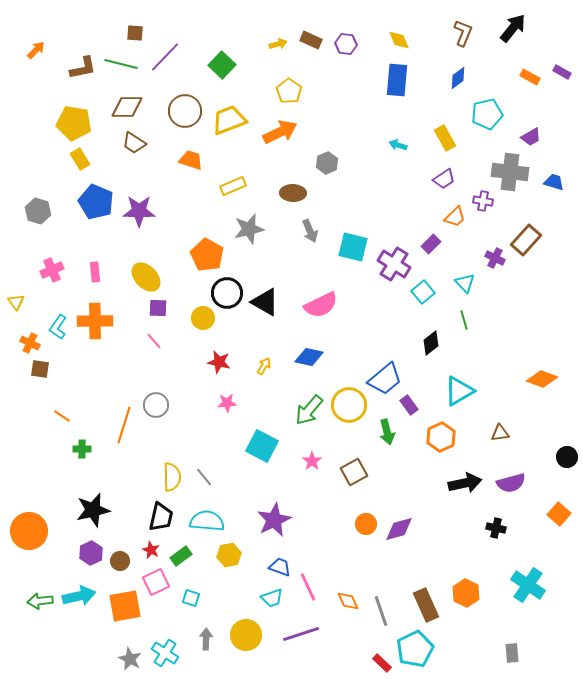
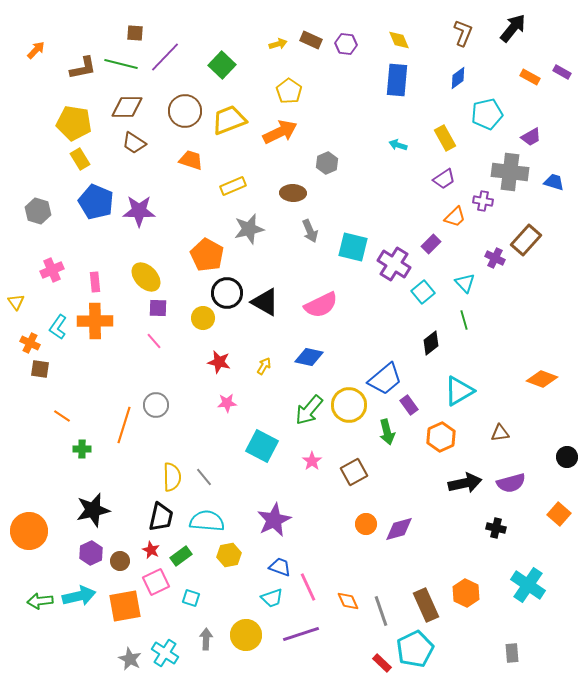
pink rectangle at (95, 272): moved 10 px down
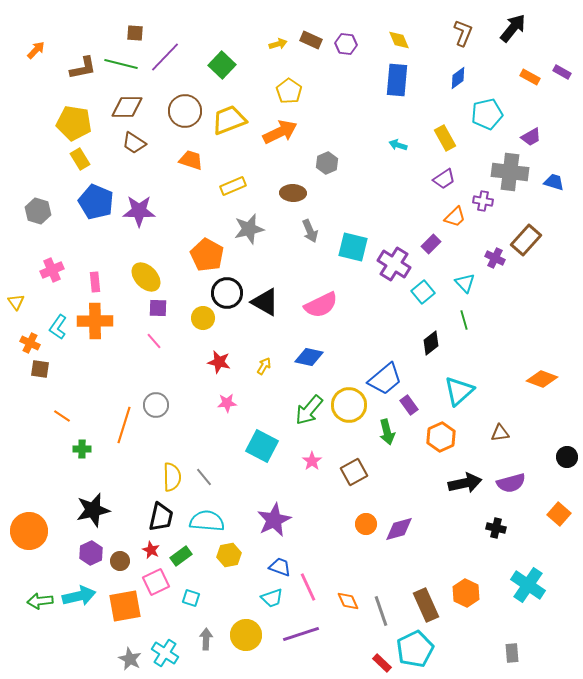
cyan triangle at (459, 391): rotated 12 degrees counterclockwise
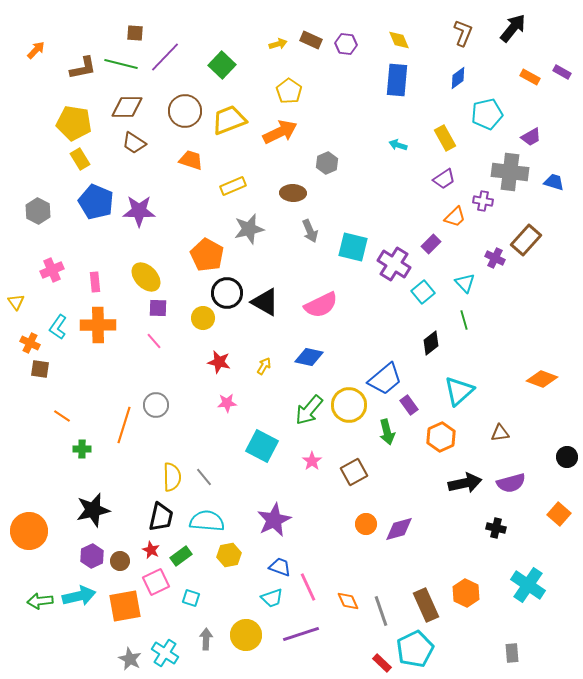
gray hexagon at (38, 211): rotated 10 degrees clockwise
orange cross at (95, 321): moved 3 px right, 4 px down
purple hexagon at (91, 553): moved 1 px right, 3 px down
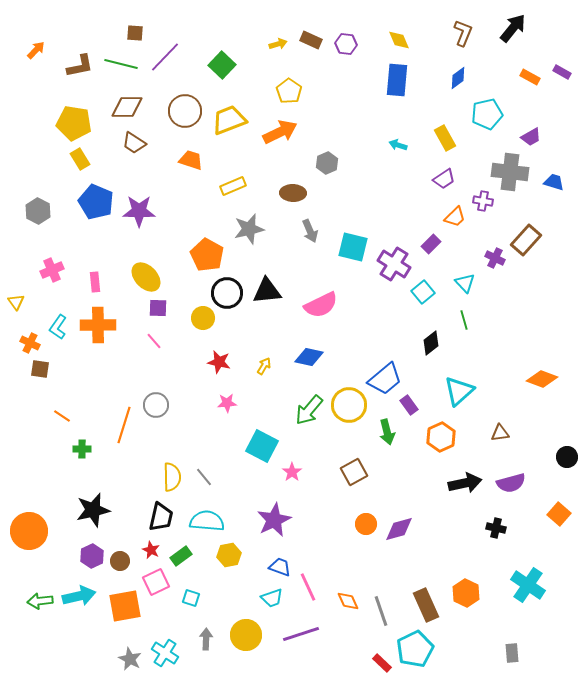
brown L-shape at (83, 68): moved 3 px left, 2 px up
black triangle at (265, 302): moved 2 px right, 11 px up; rotated 36 degrees counterclockwise
pink star at (312, 461): moved 20 px left, 11 px down
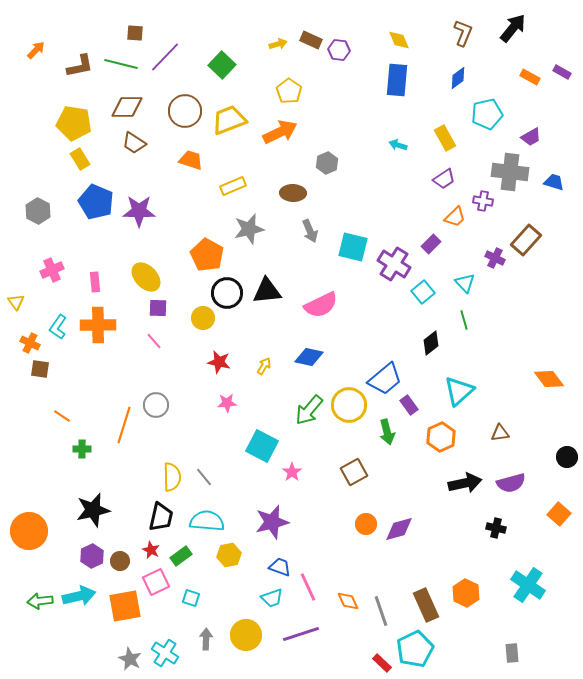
purple hexagon at (346, 44): moved 7 px left, 6 px down
orange diamond at (542, 379): moved 7 px right; rotated 32 degrees clockwise
purple star at (274, 520): moved 2 px left, 2 px down; rotated 12 degrees clockwise
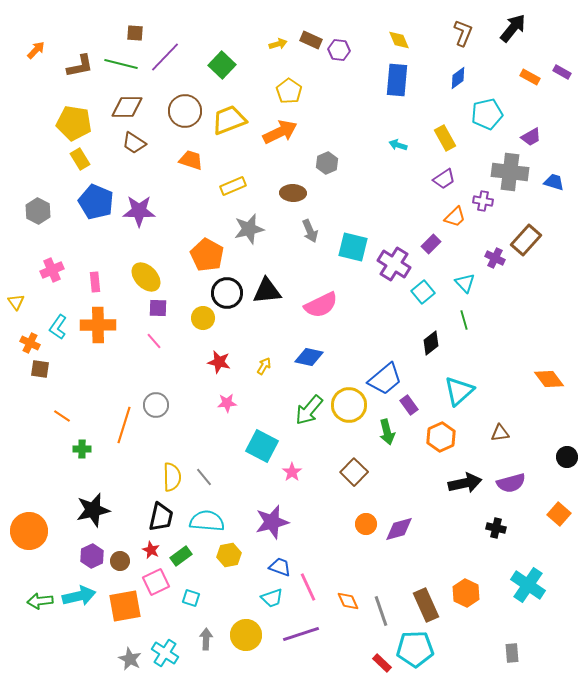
brown square at (354, 472): rotated 16 degrees counterclockwise
cyan pentagon at (415, 649): rotated 24 degrees clockwise
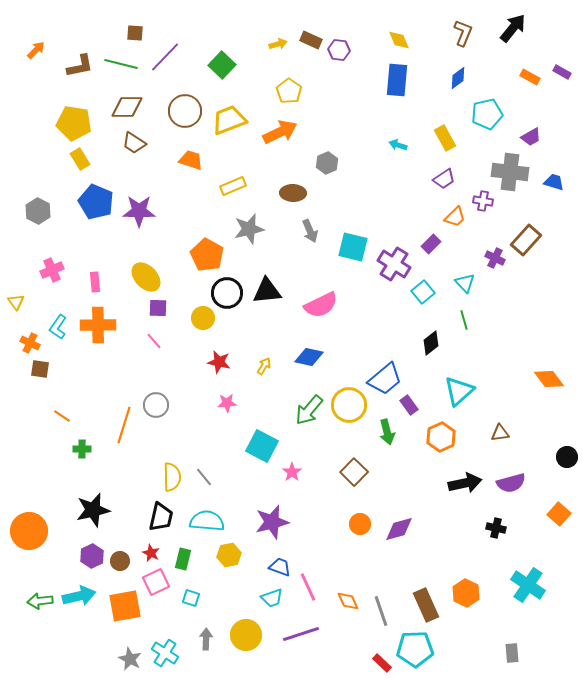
orange circle at (366, 524): moved 6 px left
red star at (151, 550): moved 3 px down
green rectangle at (181, 556): moved 2 px right, 3 px down; rotated 40 degrees counterclockwise
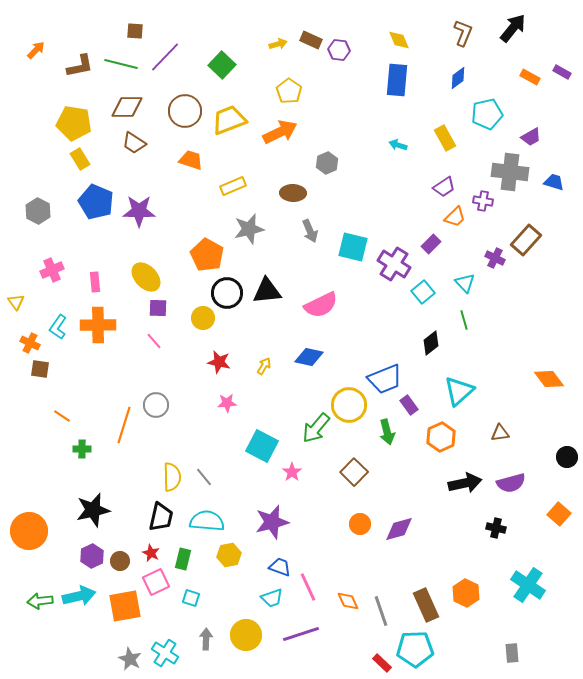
brown square at (135, 33): moved 2 px up
purple trapezoid at (444, 179): moved 8 px down
blue trapezoid at (385, 379): rotated 18 degrees clockwise
green arrow at (309, 410): moved 7 px right, 18 px down
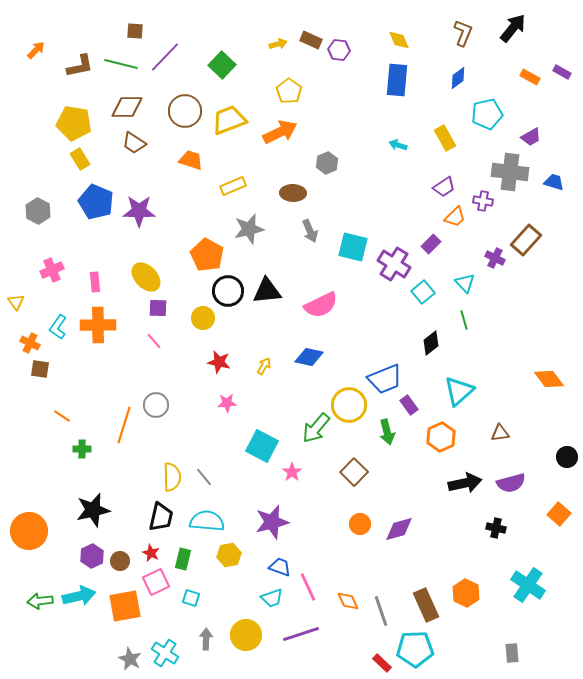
black circle at (227, 293): moved 1 px right, 2 px up
